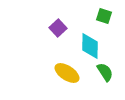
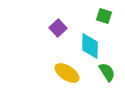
green semicircle: moved 2 px right
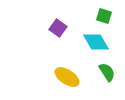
purple square: rotated 12 degrees counterclockwise
cyan diamond: moved 6 px right, 4 px up; rotated 32 degrees counterclockwise
yellow ellipse: moved 4 px down
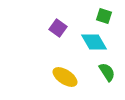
cyan diamond: moved 2 px left
yellow ellipse: moved 2 px left
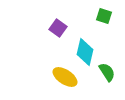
cyan diamond: moved 9 px left, 10 px down; rotated 44 degrees clockwise
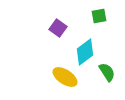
green square: moved 5 px left; rotated 28 degrees counterclockwise
cyan diamond: rotated 40 degrees clockwise
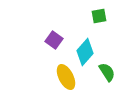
purple square: moved 4 px left, 12 px down
cyan diamond: rotated 12 degrees counterclockwise
yellow ellipse: moved 1 px right; rotated 30 degrees clockwise
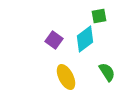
cyan diamond: moved 13 px up; rotated 12 degrees clockwise
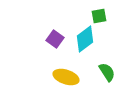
purple square: moved 1 px right, 1 px up
yellow ellipse: rotated 45 degrees counterclockwise
